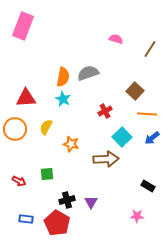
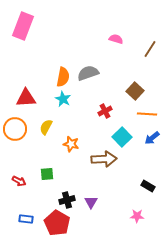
brown arrow: moved 2 px left
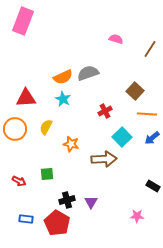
pink rectangle: moved 5 px up
orange semicircle: rotated 54 degrees clockwise
black rectangle: moved 5 px right
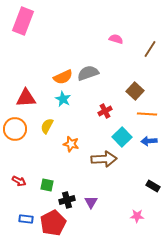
yellow semicircle: moved 1 px right, 1 px up
blue arrow: moved 3 px left, 3 px down; rotated 35 degrees clockwise
green square: moved 11 px down; rotated 16 degrees clockwise
red pentagon: moved 4 px left; rotated 15 degrees clockwise
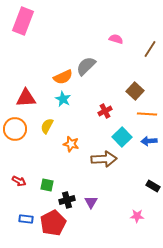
gray semicircle: moved 2 px left, 7 px up; rotated 25 degrees counterclockwise
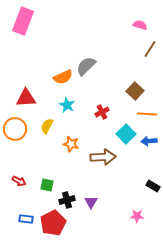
pink semicircle: moved 24 px right, 14 px up
cyan star: moved 4 px right, 6 px down
red cross: moved 3 px left, 1 px down
cyan square: moved 4 px right, 3 px up
brown arrow: moved 1 px left, 2 px up
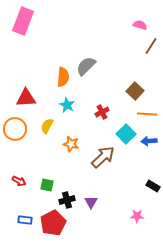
brown line: moved 1 px right, 3 px up
orange semicircle: rotated 60 degrees counterclockwise
brown arrow: rotated 40 degrees counterclockwise
blue rectangle: moved 1 px left, 1 px down
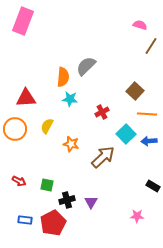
cyan star: moved 3 px right, 6 px up; rotated 21 degrees counterclockwise
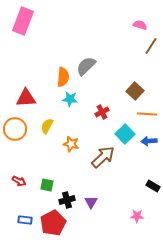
cyan square: moved 1 px left
